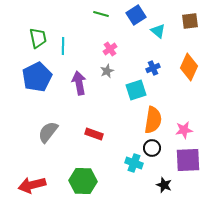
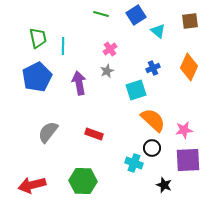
orange semicircle: rotated 56 degrees counterclockwise
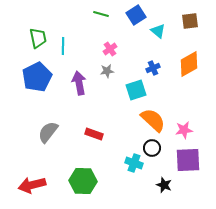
orange diamond: moved 3 px up; rotated 36 degrees clockwise
gray star: rotated 16 degrees clockwise
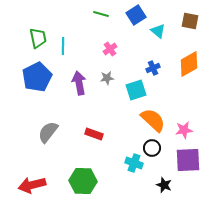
brown square: rotated 18 degrees clockwise
gray star: moved 7 px down
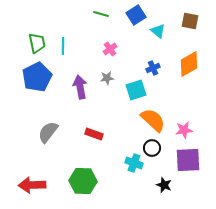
green trapezoid: moved 1 px left, 5 px down
purple arrow: moved 1 px right, 4 px down
red arrow: rotated 12 degrees clockwise
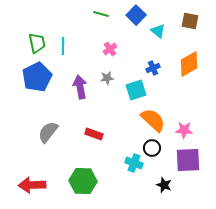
blue square: rotated 12 degrees counterclockwise
pink star: rotated 12 degrees clockwise
